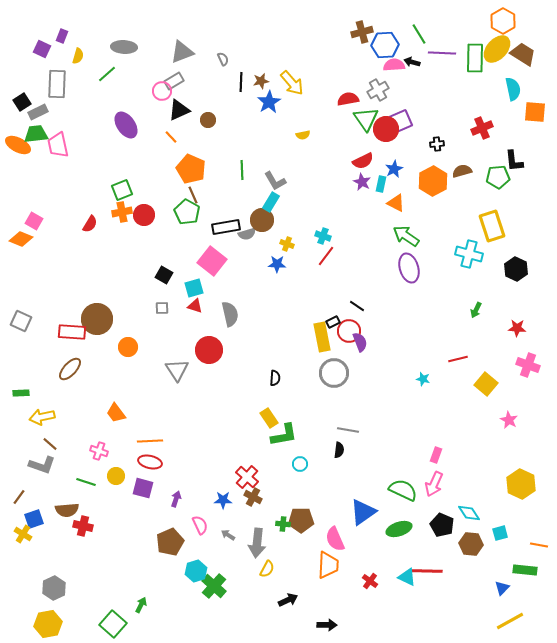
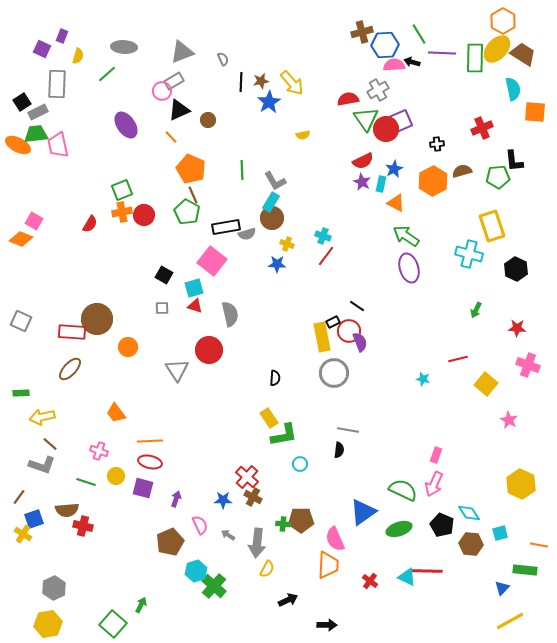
brown circle at (262, 220): moved 10 px right, 2 px up
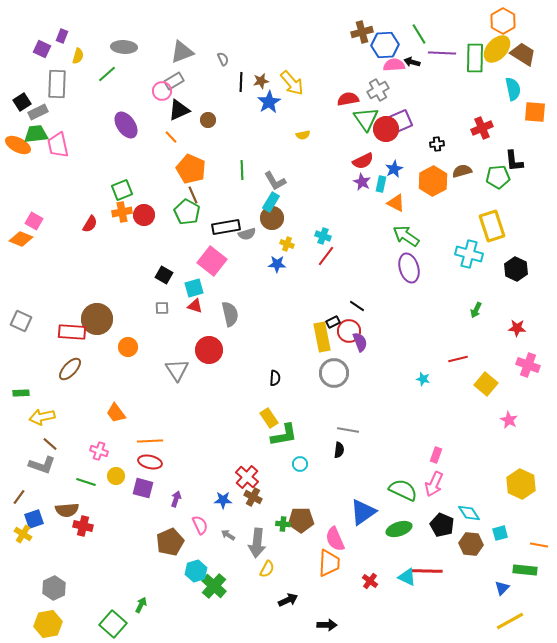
orange trapezoid at (328, 565): moved 1 px right, 2 px up
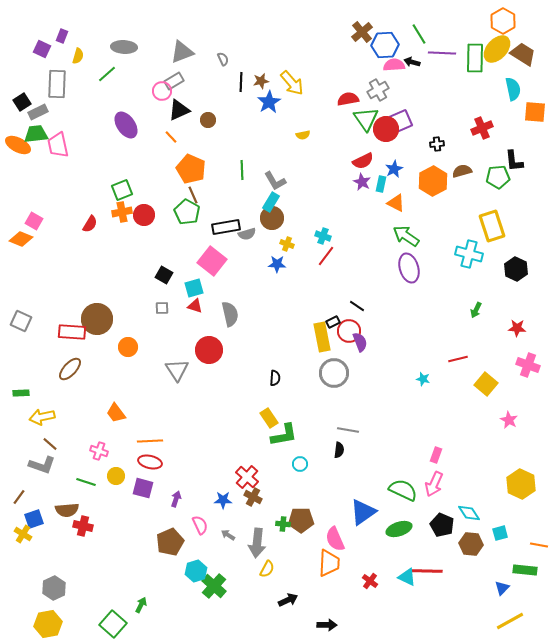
brown cross at (362, 32): rotated 25 degrees counterclockwise
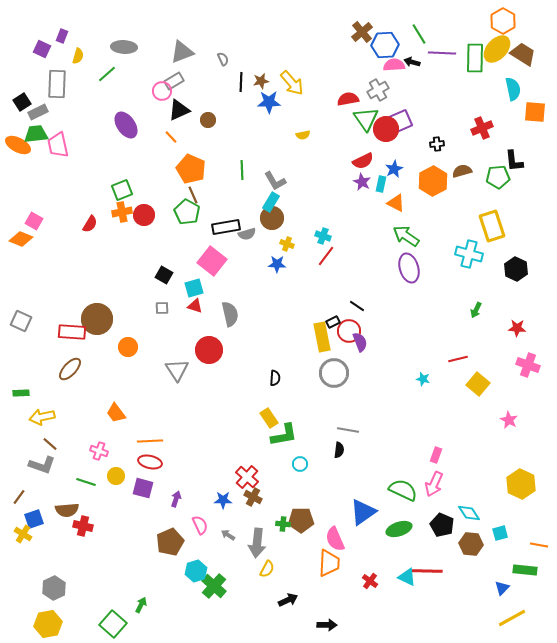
blue star at (269, 102): rotated 30 degrees clockwise
yellow square at (486, 384): moved 8 px left
yellow line at (510, 621): moved 2 px right, 3 px up
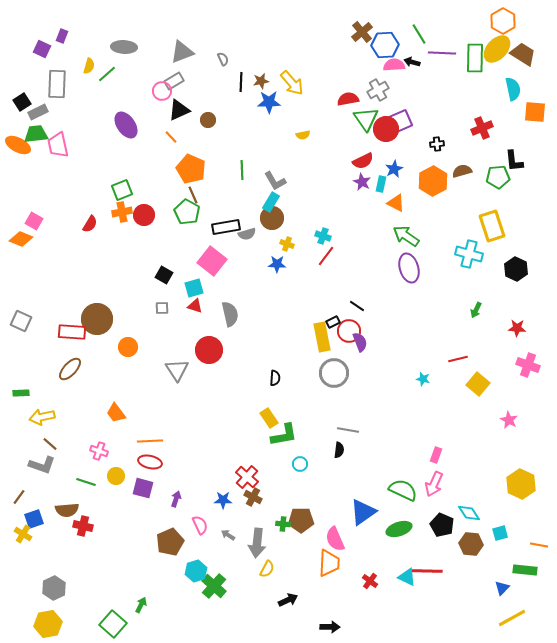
yellow semicircle at (78, 56): moved 11 px right, 10 px down
black arrow at (327, 625): moved 3 px right, 2 px down
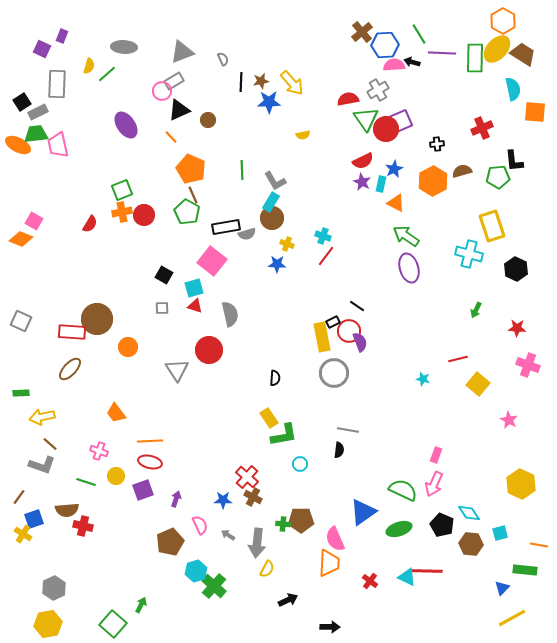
purple square at (143, 488): moved 2 px down; rotated 35 degrees counterclockwise
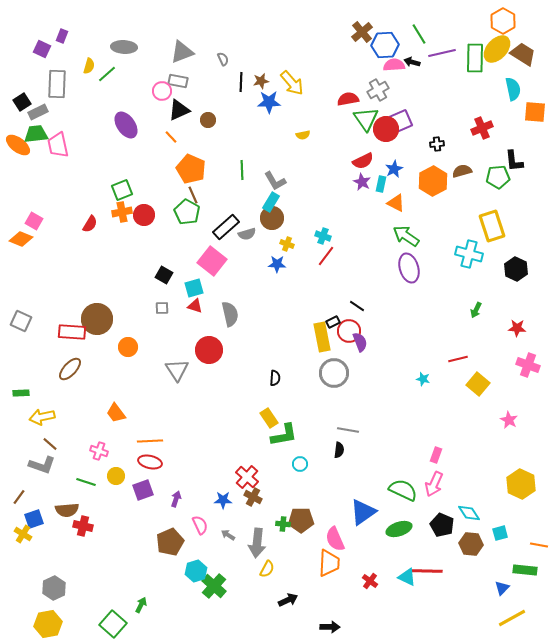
purple line at (442, 53): rotated 16 degrees counterclockwise
gray rectangle at (174, 81): moved 4 px right; rotated 42 degrees clockwise
orange ellipse at (18, 145): rotated 10 degrees clockwise
black rectangle at (226, 227): rotated 32 degrees counterclockwise
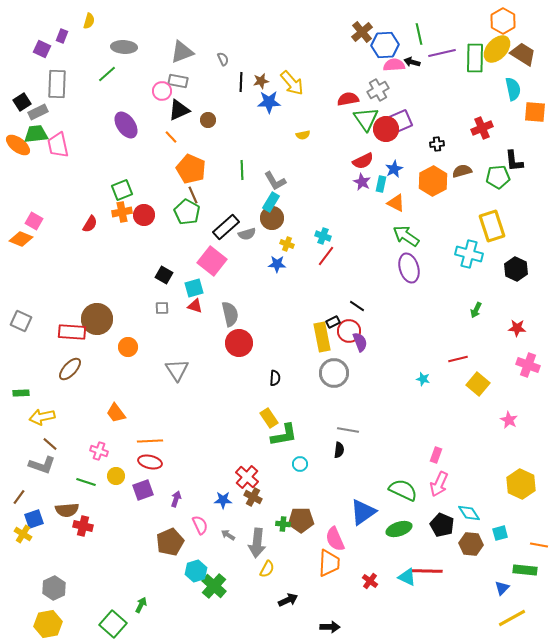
green line at (419, 34): rotated 20 degrees clockwise
yellow semicircle at (89, 66): moved 45 px up
red circle at (209, 350): moved 30 px right, 7 px up
pink arrow at (434, 484): moved 5 px right
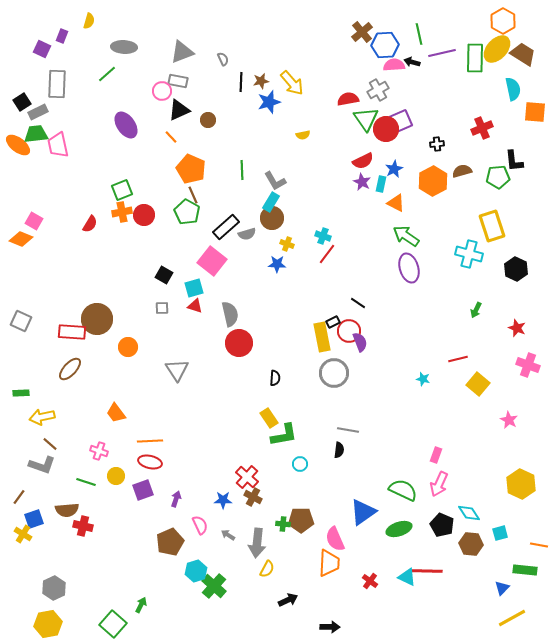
blue star at (269, 102): rotated 15 degrees counterclockwise
red line at (326, 256): moved 1 px right, 2 px up
black line at (357, 306): moved 1 px right, 3 px up
red star at (517, 328): rotated 18 degrees clockwise
